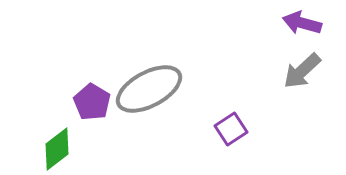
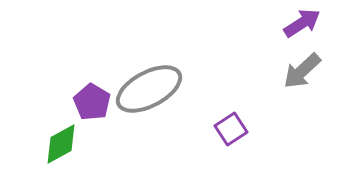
purple arrow: rotated 132 degrees clockwise
green diamond: moved 4 px right, 5 px up; rotated 9 degrees clockwise
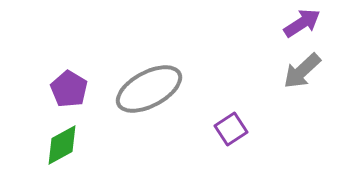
purple pentagon: moved 23 px left, 13 px up
green diamond: moved 1 px right, 1 px down
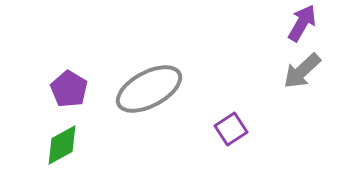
purple arrow: rotated 27 degrees counterclockwise
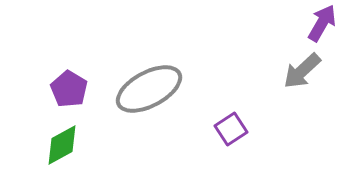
purple arrow: moved 20 px right
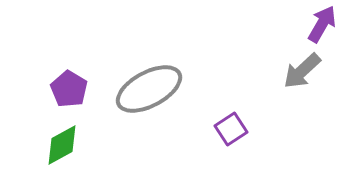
purple arrow: moved 1 px down
